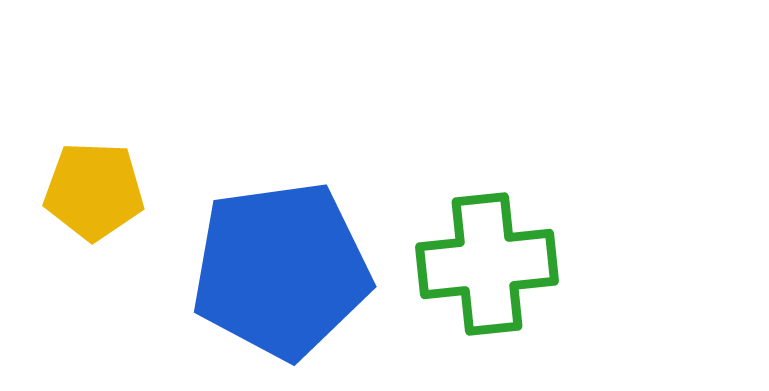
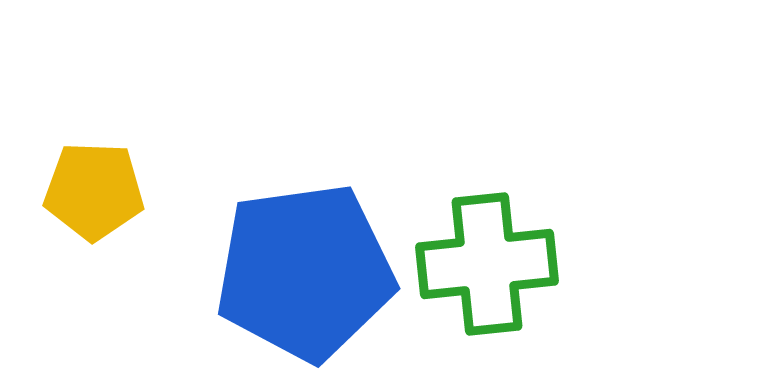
blue pentagon: moved 24 px right, 2 px down
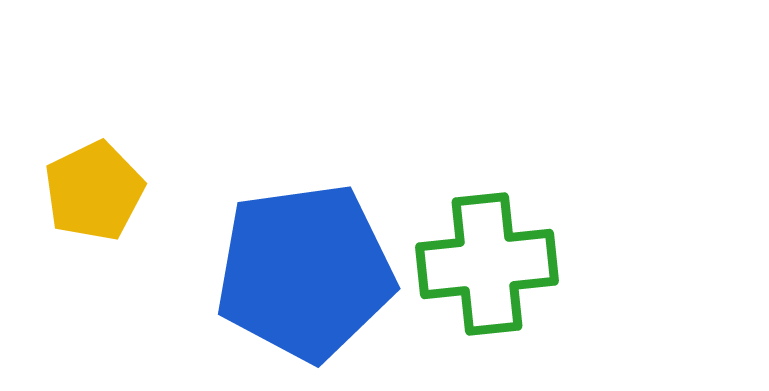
yellow pentagon: rotated 28 degrees counterclockwise
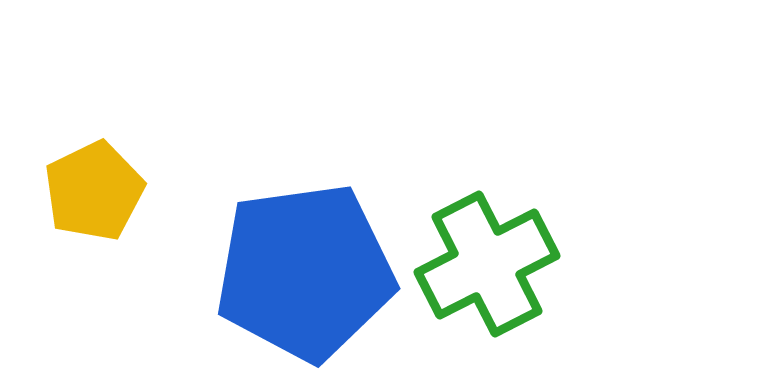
green cross: rotated 21 degrees counterclockwise
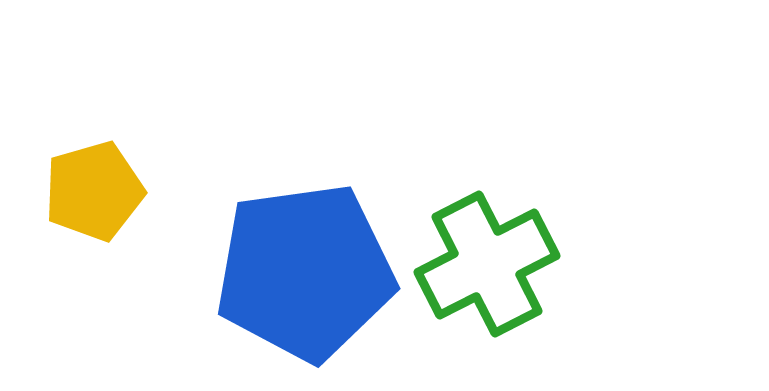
yellow pentagon: rotated 10 degrees clockwise
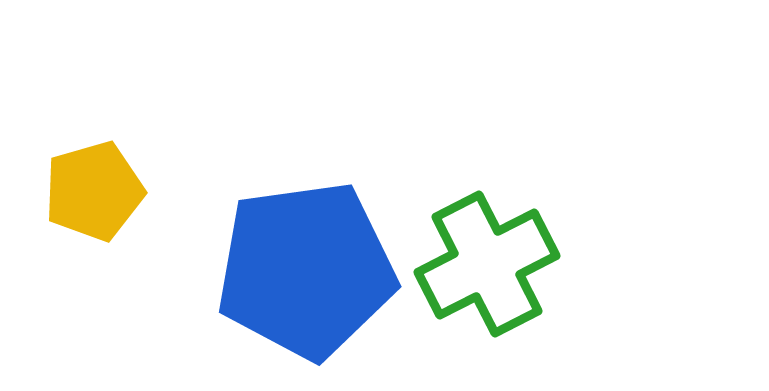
blue pentagon: moved 1 px right, 2 px up
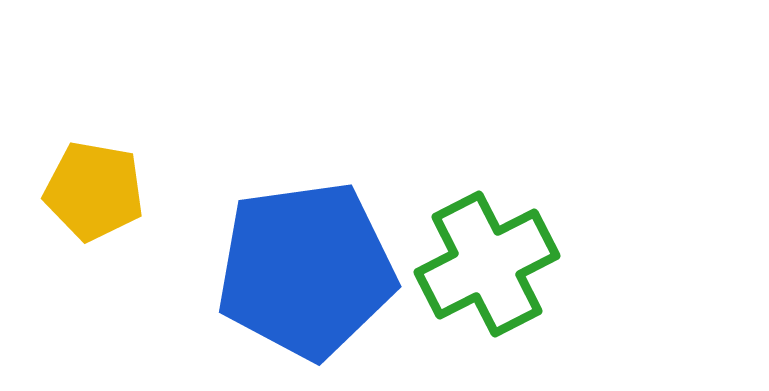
yellow pentagon: rotated 26 degrees clockwise
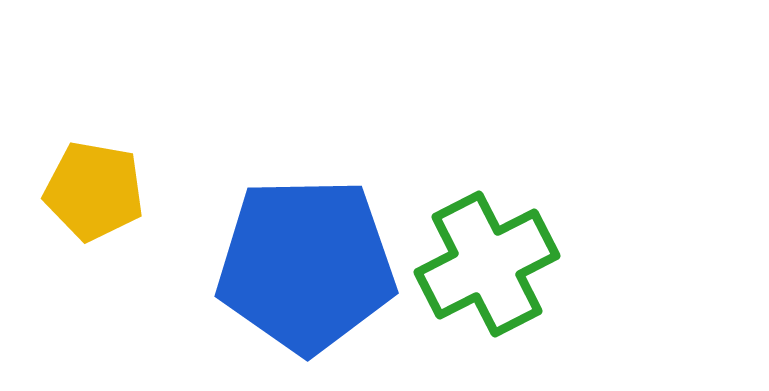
blue pentagon: moved 5 px up; rotated 7 degrees clockwise
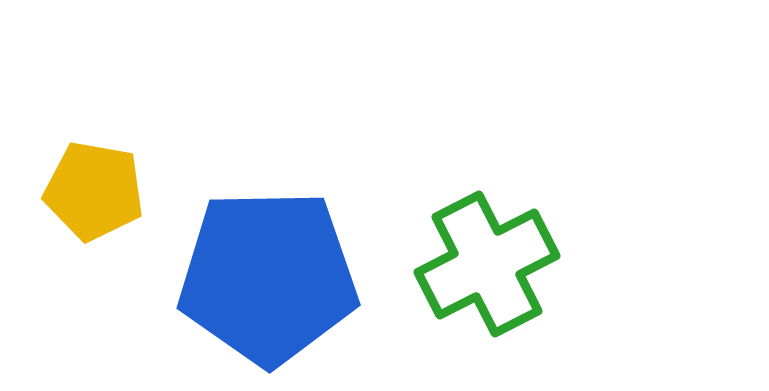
blue pentagon: moved 38 px left, 12 px down
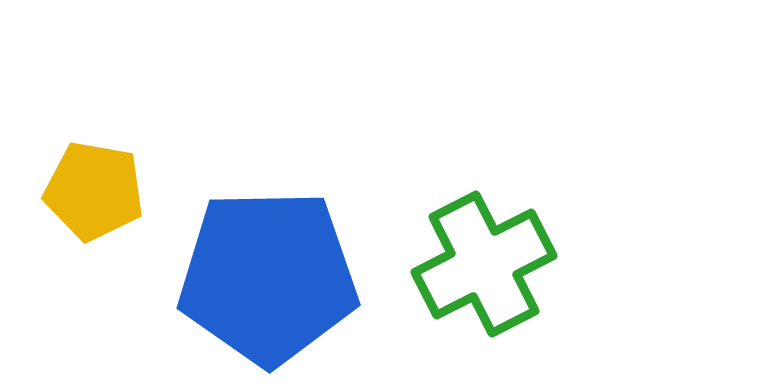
green cross: moved 3 px left
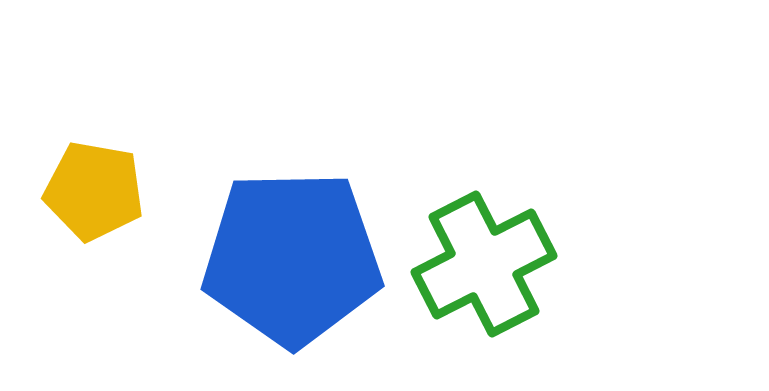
blue pentagon: moved 24 px right, 19 px up
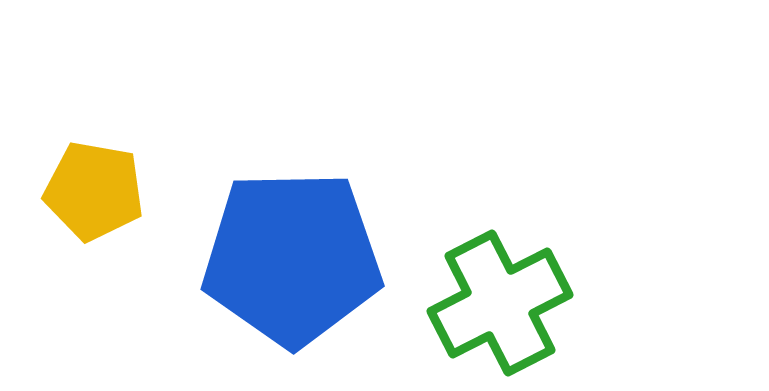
green cross: moved 16 px right, 39 px down
